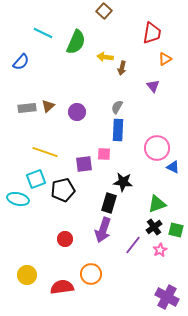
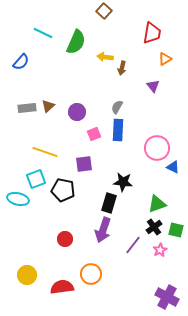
pink square: moved 10 px left, 20 px up; rotated 24 degrees counterclockwise
black pentagon: rotated 25 degrees clockwise
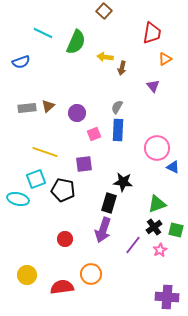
blue semicircle: rotated 30 degrees clockwise
purple circle: moved 1 px down
purple cross: rotated 25 degrees counterclockwise
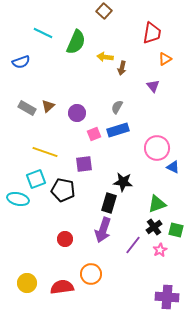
gray rectangle: rotated 36 degrees clockwise
blue rectangle: rotated 70 degrees clockwise
yellow circle: moved 8 px down
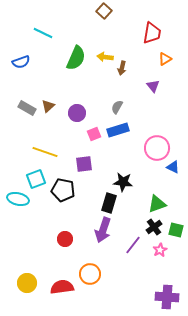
green semicircle: moved 16 px down
orange circle: moved 1 px left
